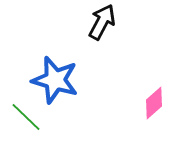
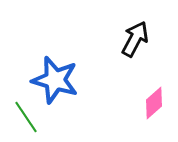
black arrow: moved 33 px right, 17 px down
green line: rotated 12 degrees clockwise
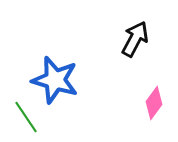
pink diamond: rotated 12 degrees counterclockwise
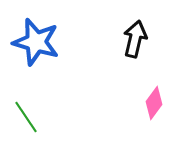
black arrow: rotated 15 degrees counterclockwise
blue star: moved 19 px left, 38 px up
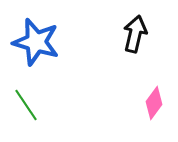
black arrow: moved 5 px up
green line: moved 12 px up
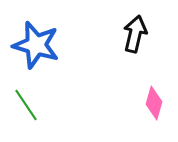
blue star: moved 3 px down
pink diamond: rotated 20 degrees counterclockwise
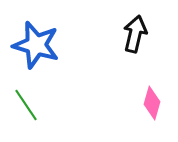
pink diamond: moved 2 px left
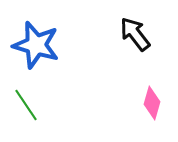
black arrow: rotated 51 degrees counterclockwise
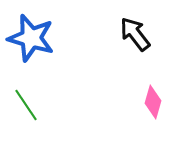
blue star: moved 5 px left, 7 px up
pink diamond: moved 1 px right, 1 px up
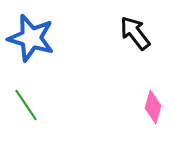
black arrow: moved 1 px up
pink diamond: moved 5 px down
